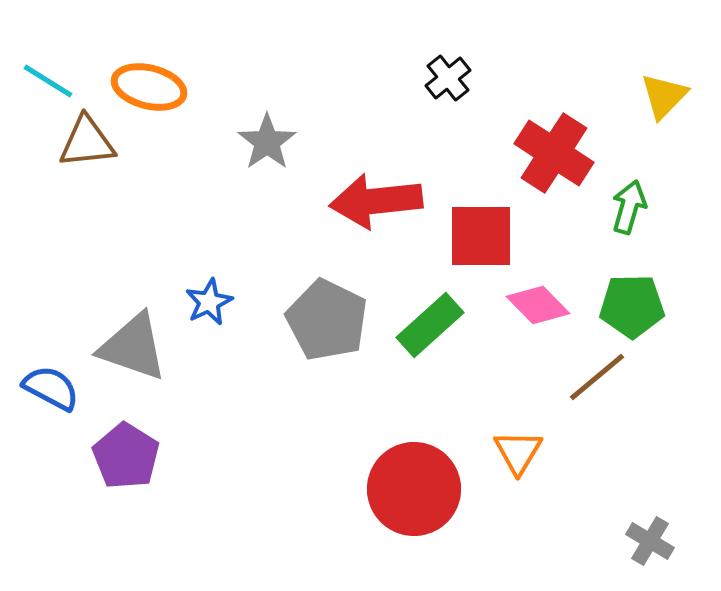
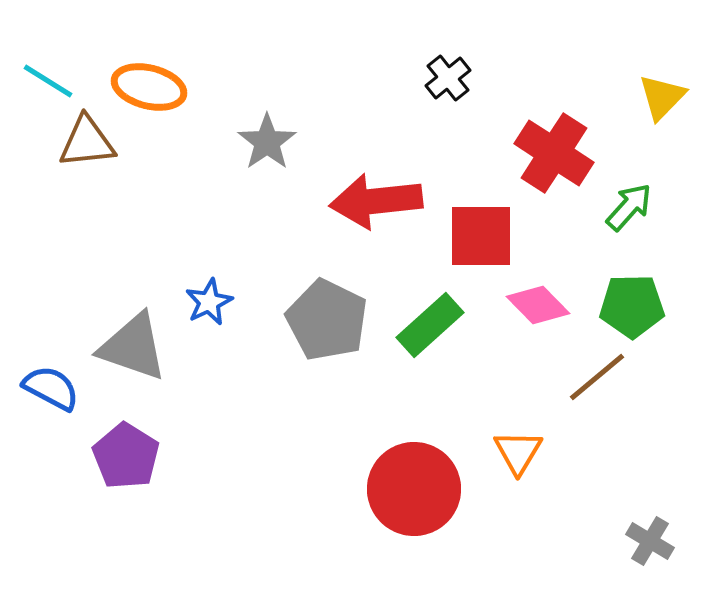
yellow triangle: moved 2 px left, 1 px down
green arrow: rotated 26 degrees clockwise
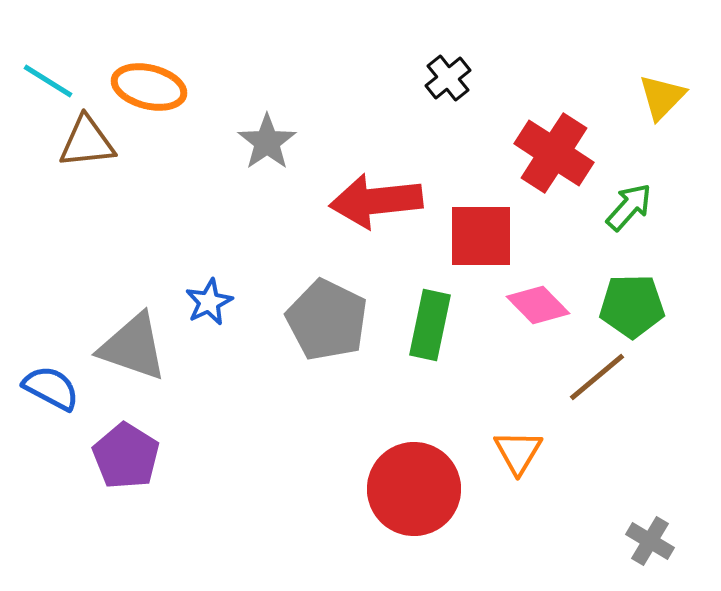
green rectangle: rotated 36 degrees counterclockwise
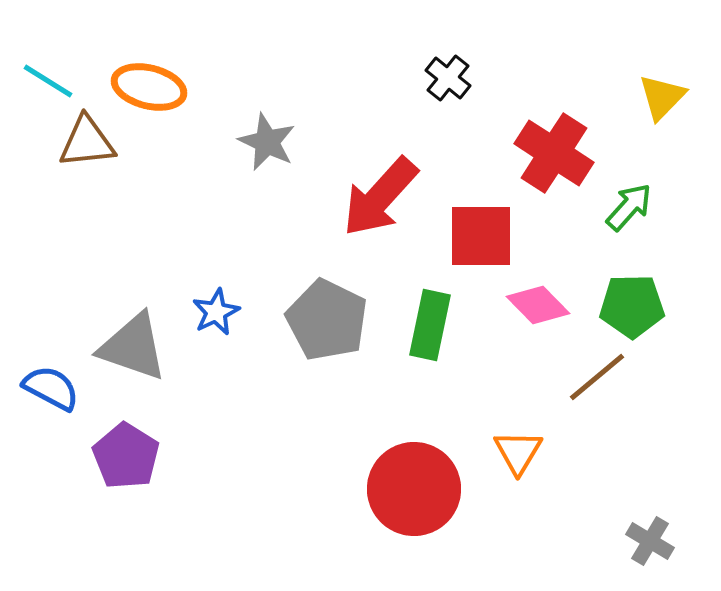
black cross: rotated 12 degrees counterclockwise
gray star: rotated 12 degrees counterclockwise
red arrow: moved 4 px right, 4 px up; rotated 42 degrees counterclockwise
blue star: moved 7 px right, 10 px down
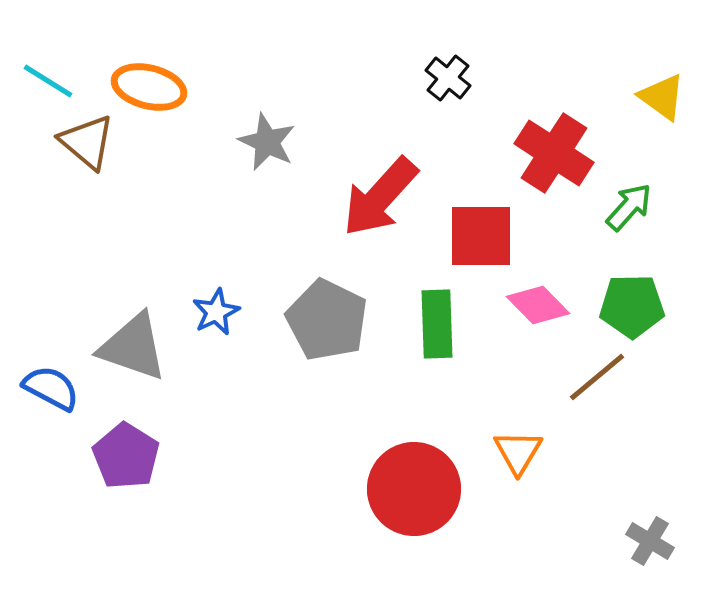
yellow triangle: rotated 38 degrees counterclockwise
brown triangle: rotated 46 degrees clockwise
green rectangle: moved 7 px right, 1 px up; rotated 14 degrees counterclockwise
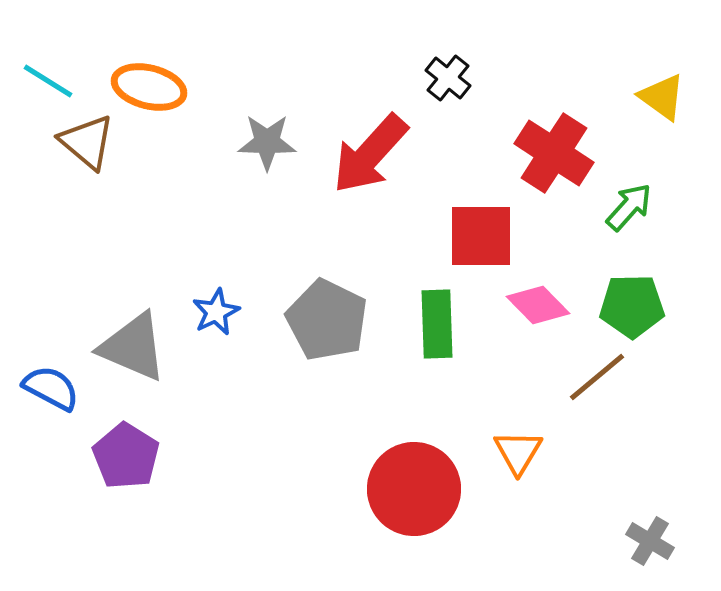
gray star: rotated 24 degrees counterclockwise
red arrow: moved 10 px left, 43 px up
gray triangle: rotated 4 degrees clockwise
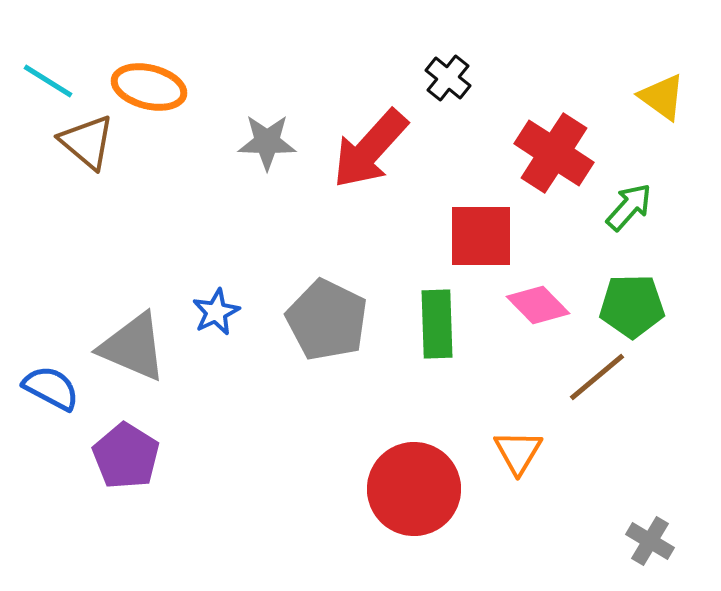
red arrow: moved 5 px up
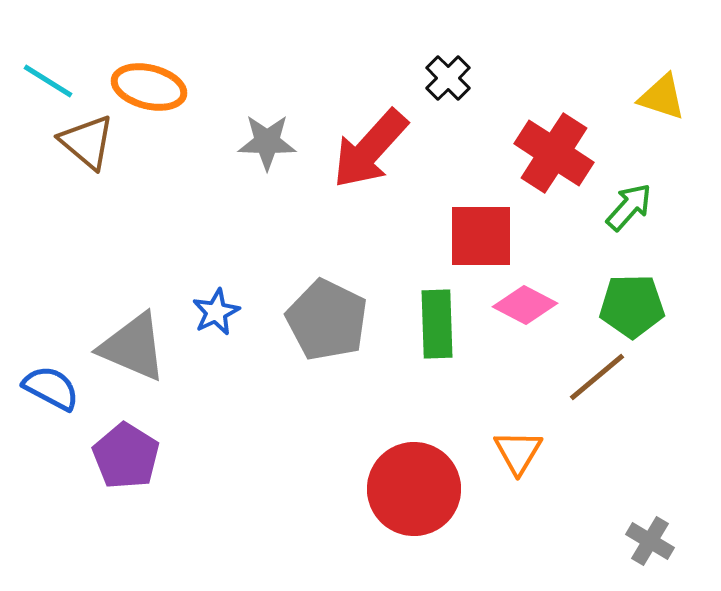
black cross: rotated 6 degrees clockwise
yellow triangle: rotated 18 degrees counterclockwise
pink diamond: moved 13 px left; rotated 18 degrees counterclockwise
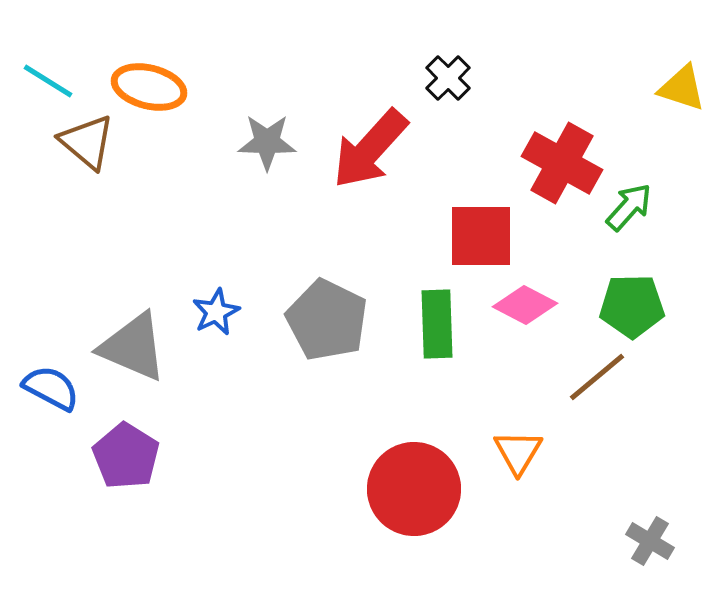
yellow triangle: moved 20 px right, 9 px up
red cross: moved 8 px right, 10 px down; rotated 4 degrees counterclockwise
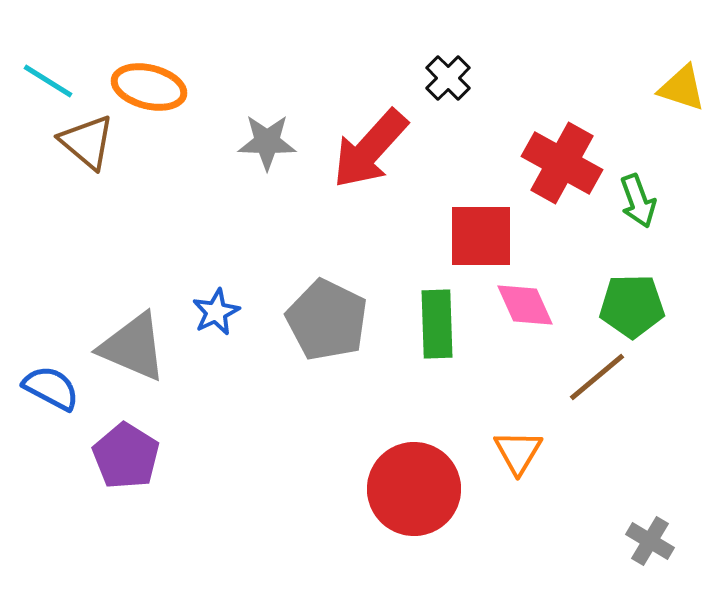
green arrow: moved 9 px right, 6 px up; rotated 118 degrees clockwise
pink diamond: rotated 38 degrees clockwise
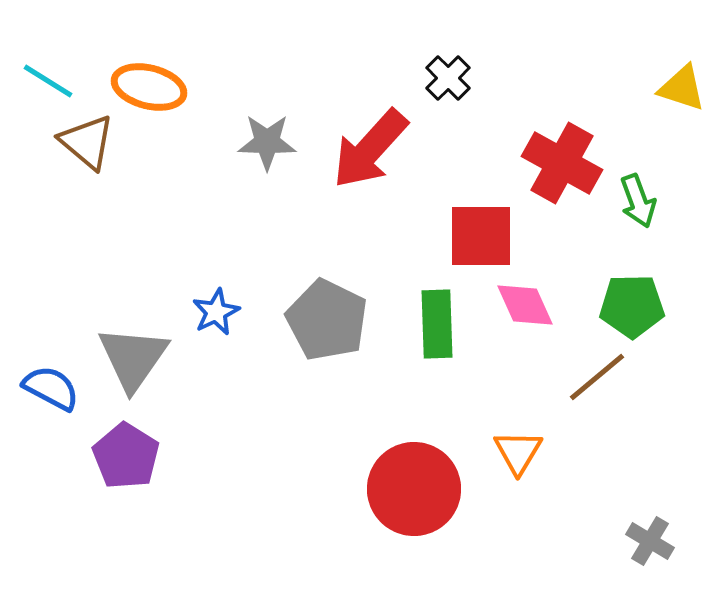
gray triangle: moved 11 px down; rotated 42 degrees clockwise
